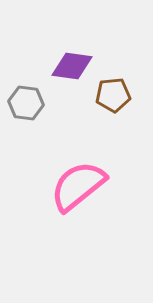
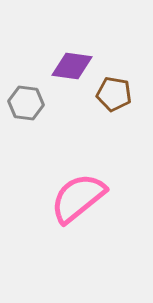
brown pentagon: moved 1 px right, 1 px up; rotated 16 degrees clockwise
pink semicircle: moved 12 px down
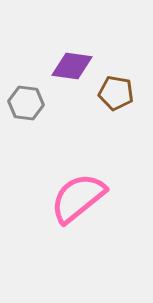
brown pentagon: moved 2 px right, 1 px up
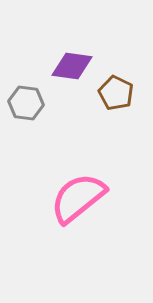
brown pentagon: rotated 16 degrees clockwise
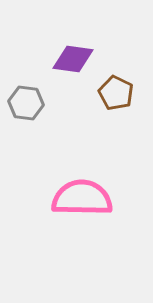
purple diamond: moved 1 px right, 7 px up
pink semicircle: moved 4 px right; rotated 40 degrees clockwise
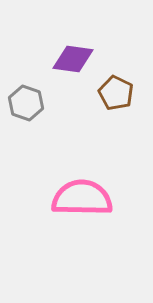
gray hexagon: rotated 12 degrees clockwise
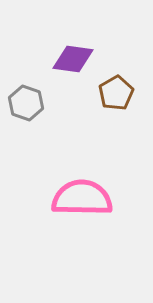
brown pentagon: rotated 16 degrees clockwise
